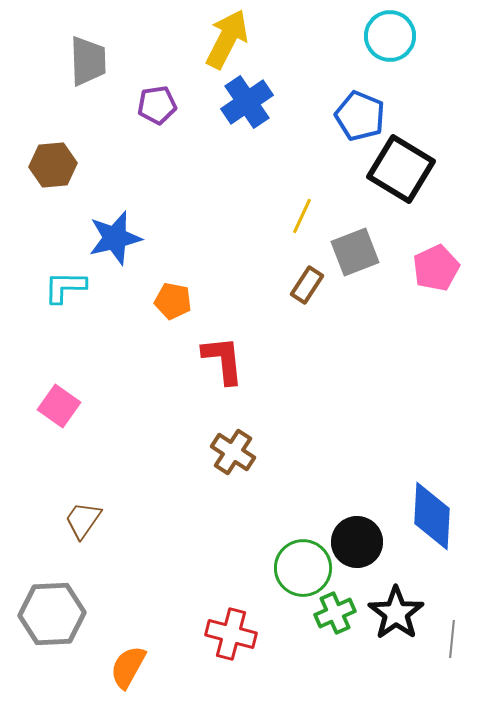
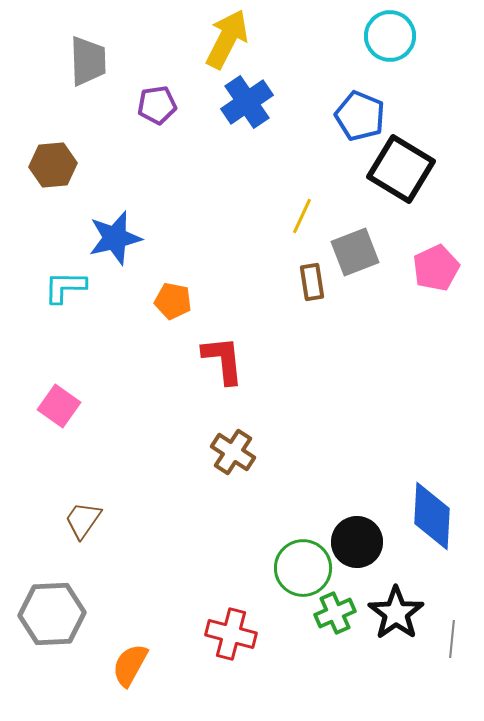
brown rectangle: moved 5 px right, 3 px up; rotated 42 degrees counterclockwise
orange semicircle: moved 2 px right, 2 px up
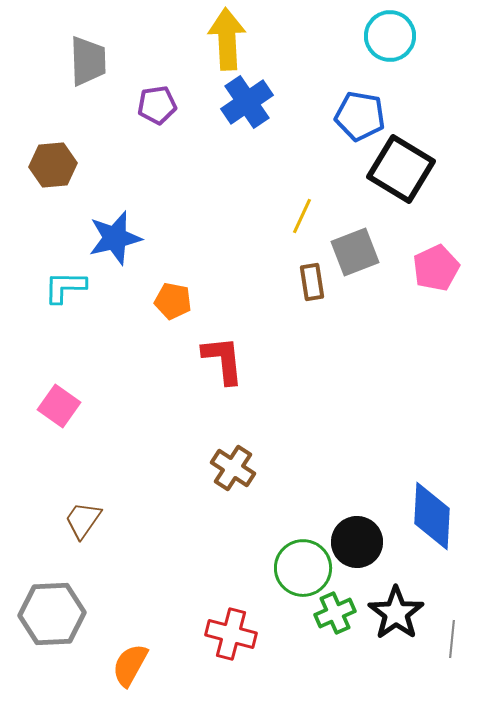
yellow arrow: rotated 30 degrees counterclockwise
blue pentagon: rotated 12 degrees counterclockwise
brown cross: moved 16 px down
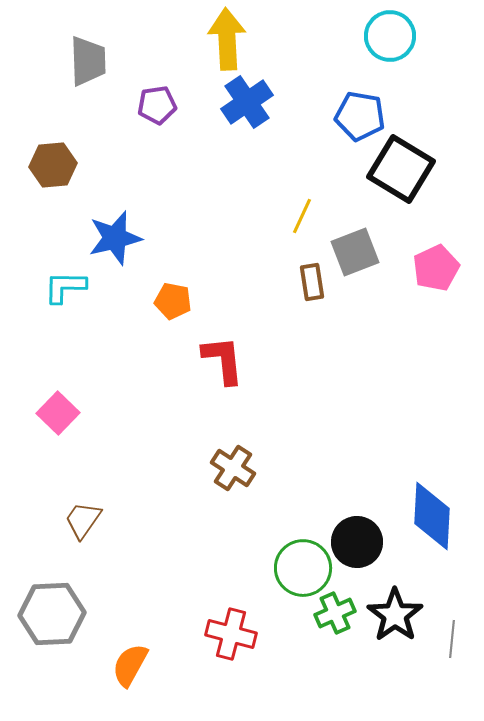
pink square: moved 1 px left, 7 px down; rotated 9 degrees clockwise
black star: moved 1 px left, 2 px down
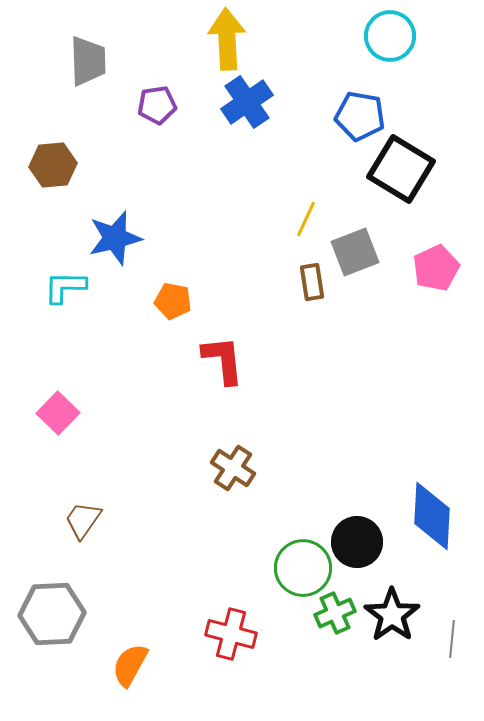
yellow line: moved 4 px right, 3 px down
black star: moved 3 px left
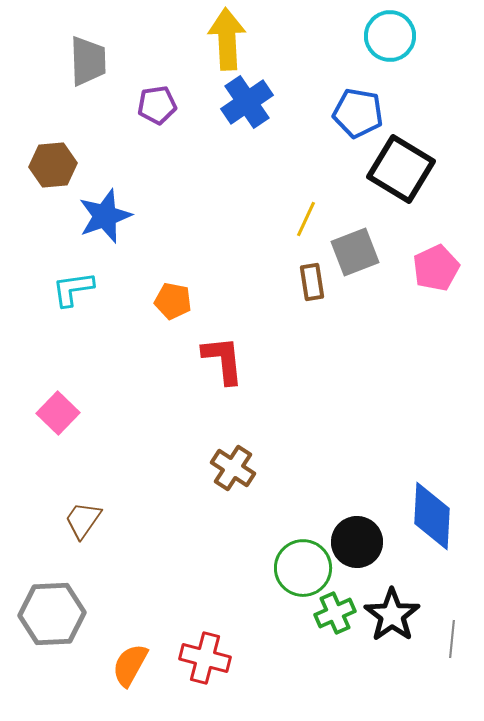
blue pentagon: moved 2 px left, 3 px up
blue star: moved 10 px left, 22 px up; rotated 6 degrees counterclockwise
cyan L-shape: moved 8 px right, 2 px down; rotated 9 degrees counterclockwise
red cross: moved 26 px left, 24 px down
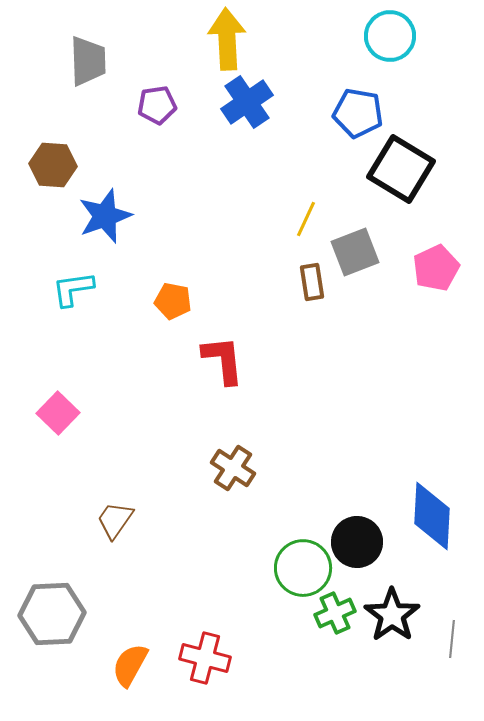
brown hexagon: rotated 9 degrees clockwise
brown trapezoid: moved 32 px right
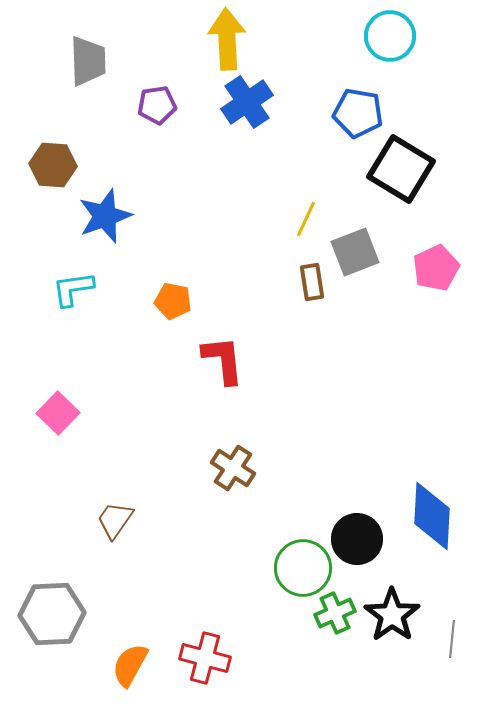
black circle: moved 3 px up
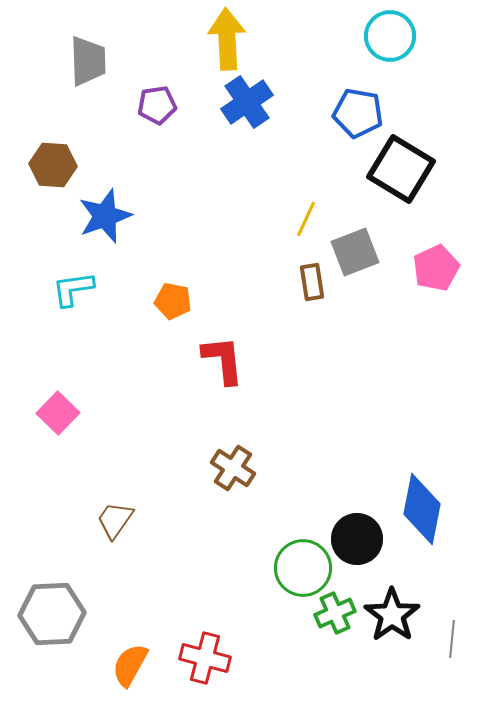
blue diamond: moved 10 px left, 7 px up; rotated 8 degrees clockwise
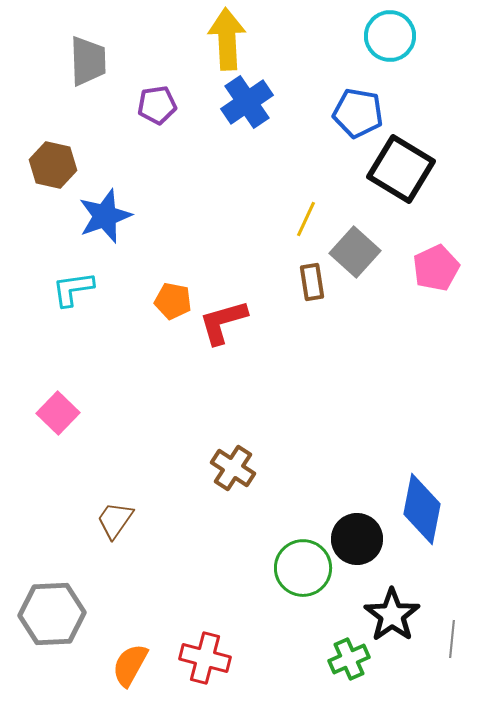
brown hexagon: rotated 9 degrees clockwise
gray square: rotated 27 degrees counterclockwise
red L-shape: moved 38 px up; rotated 100 degrees counterclockwise
green cross: moved 14 px right, 46 px down
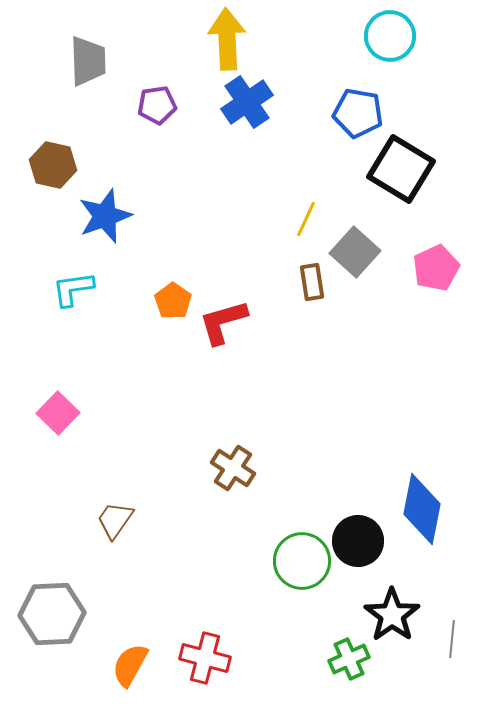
orange pentagon: rotated 24 degrees clockwise
black circle: moved 1 px right, 2 px down
green circle: moved 1 px left, 7 px up
